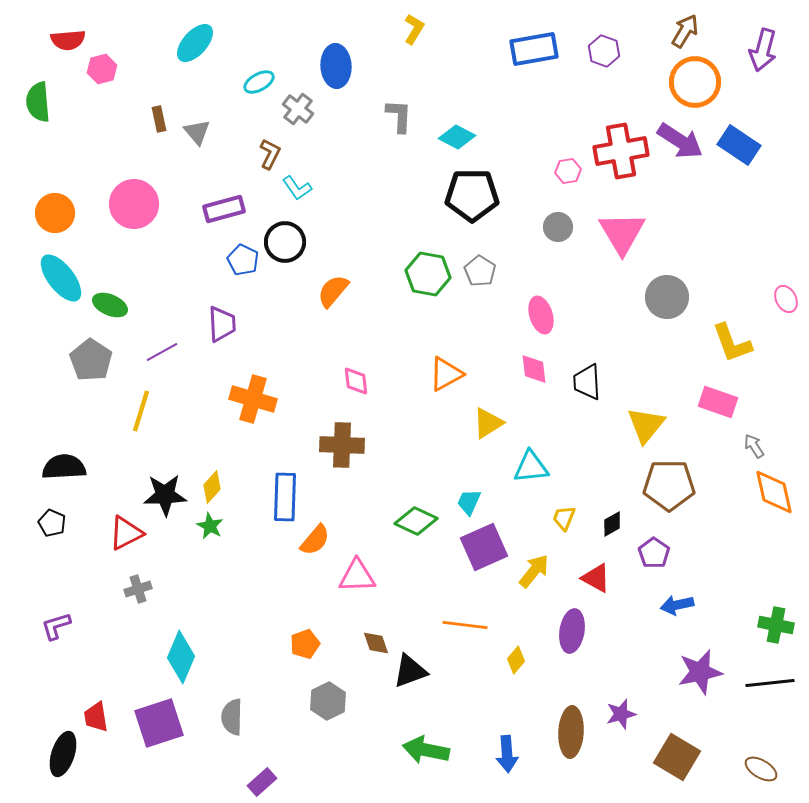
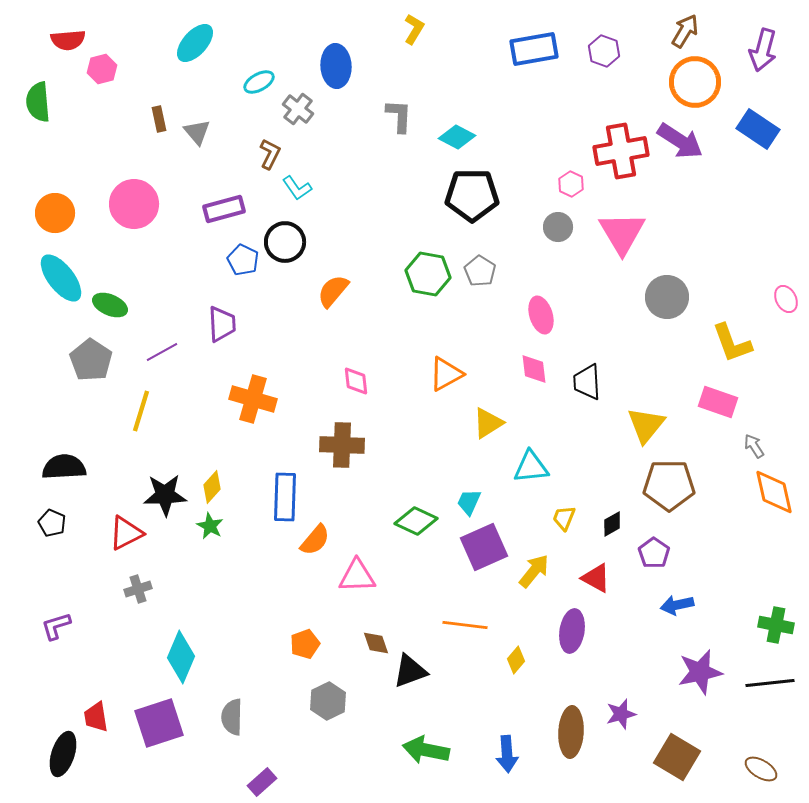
blue rectangle at (739, 145): moved 19 px right, 16 px up
pink hexagon at (568, 171): moved 3 px right, 13 px down; rotated 25 degrees counterclockwise
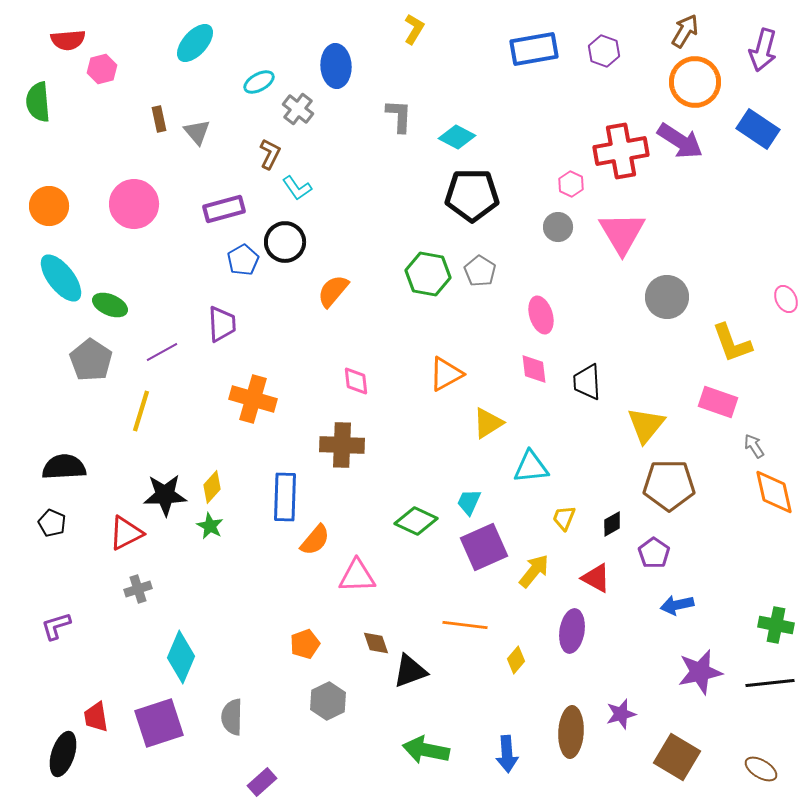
orange circle at (55, 213): moved 6 px left, 7 px up
blue pentagon at (243, 260): rotated 16 degrees clockwise
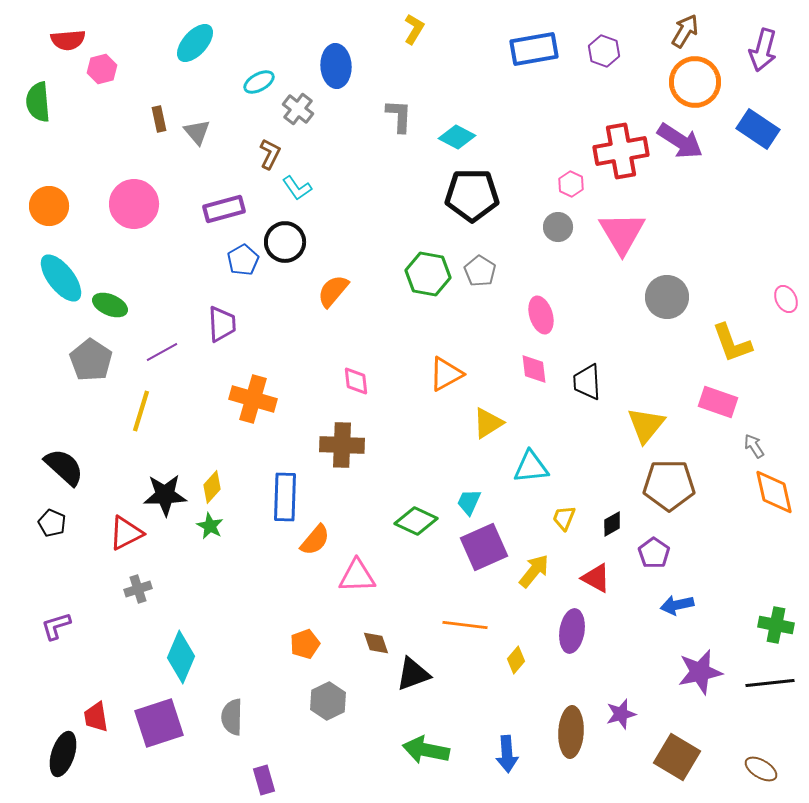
black semicircle at (64, 467): rotated 45 degrees clockwise
black triangle at (410, 671): moved 3 px right, 3 px down
purple rectangle at (262, 782): moved 2 px right, 2 px up; rotated 64 degrees counterclockwise
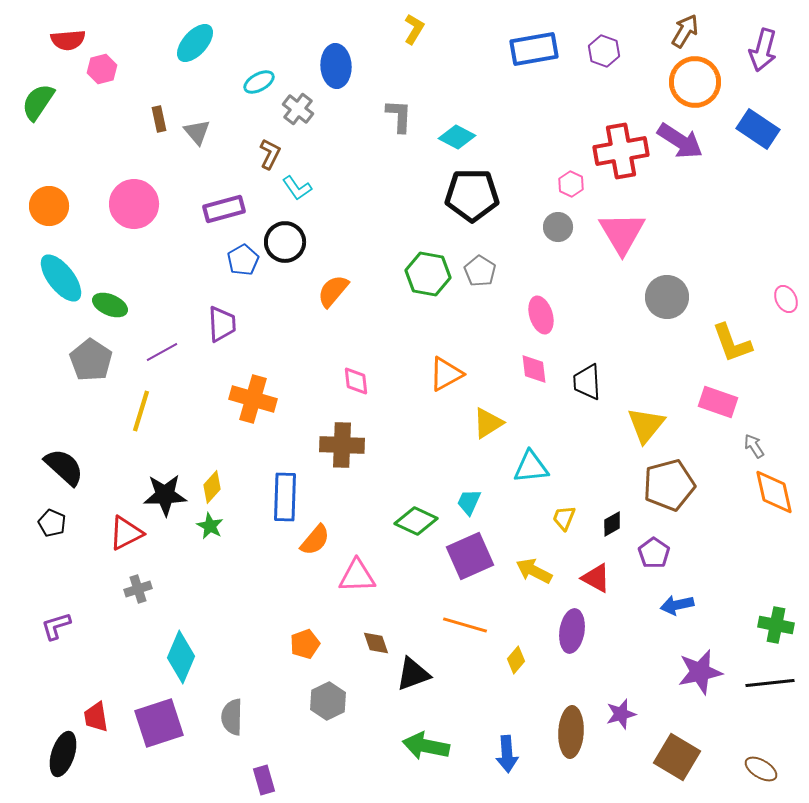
green semicircle at (38, 102): rotated 39 degrees clockwise
brown pentagon at (669, 485): rotated 15 degrees counterclockwise
purple square at (484, 547): moved 14 px left, 9 px down
yellow arrow at (534, 571): rotated 102 degrees counterclockwise
orange line at (465, 625): rotated 9 degrees clockwise
green arrow at (426, 750): moved 4 px up
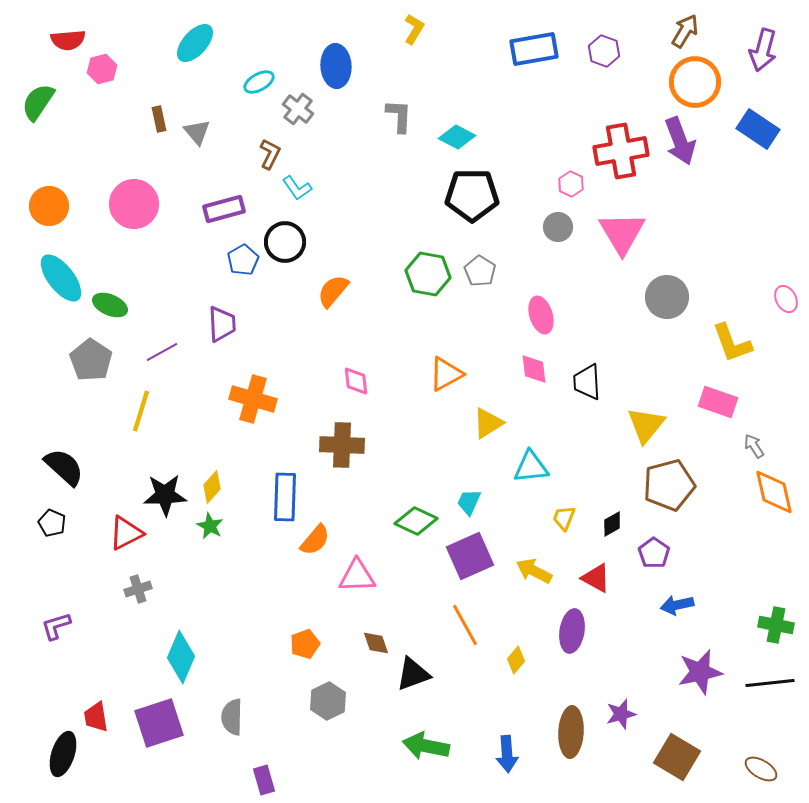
purple arrow at (680, 141): rotated 36 degrees clockwise
orange line at (465, 625): rotated 45 degrees clockwise
